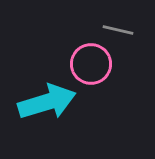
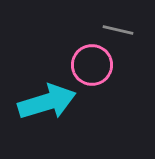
pink circle: moved 1 px right, 1 px down
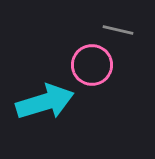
cyan arrow: moved 2 px left
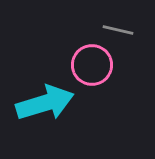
cyan arrow: moved 1 px down
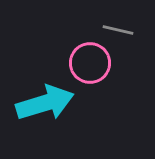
pink circle: moved 2 px left, 2 px up
